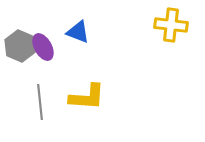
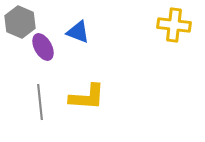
yellow cross: moved 3 px right
gray hexagon: moved 24 px up
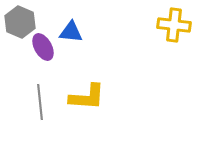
blue triangle: moved 7 px left; rotated 15 degrees counterclockwise
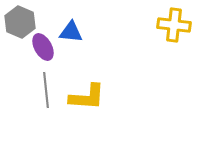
gray line: moved 6 px right, 12 px up
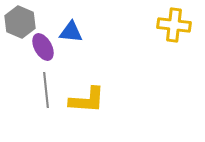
yellow L-shape: moved 3 px down
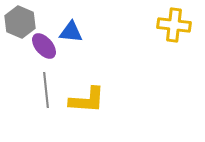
purple ellipse: moved 1 px right, 1 px up; rotated 12 degrees counterclockwise
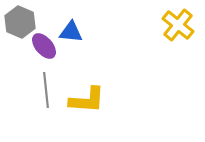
yellow cross: moved 4 px right; rotated 32 degrees clockwise
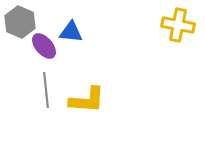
yellow cross: rotated 28 degrees counterclockwise
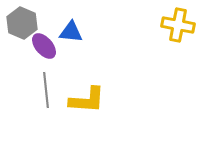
gray hexagon: moved 2 px right, 1 px down
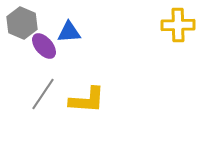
yellow cross: rotated 12 degrees counterclockwise
blue triangle: moved 2 px left; rotated 10 degrees counterclockwise
gray line: moved 3 px left, 4 px down; rotated 40 degrees clockwise
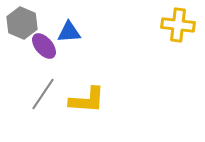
yellow cross: rotated 8 degrees clockwise
